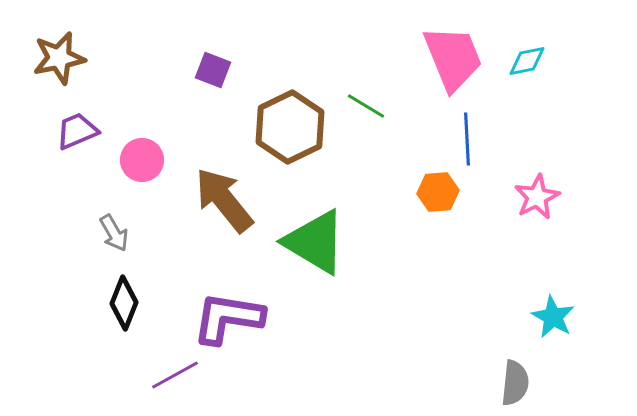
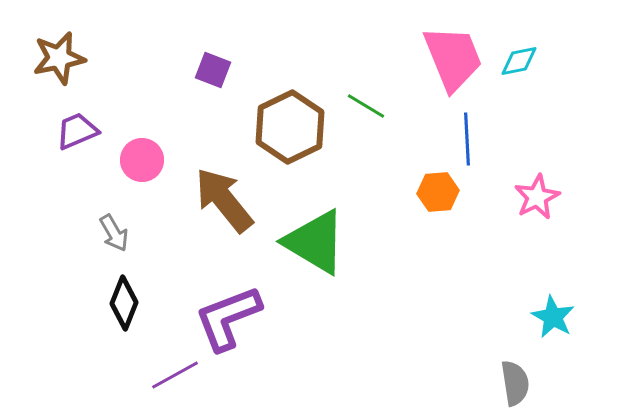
cyan diamond: moved 8 px left
purple L-shape: rotated 30 degrees counterclockwise
gray semicircle: rotated 15 degrees counterclockwise
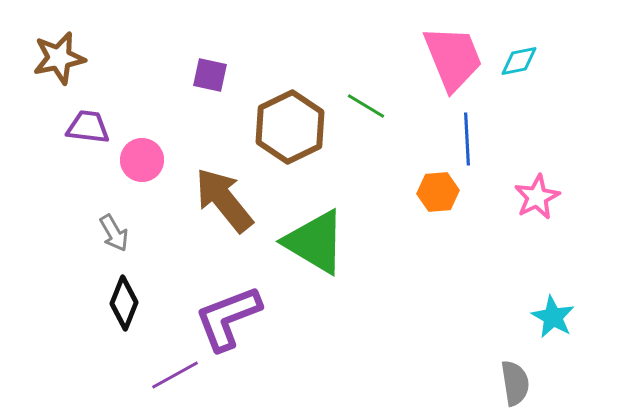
purple square: moved 3 px left, 5 px down; rotated 9 degrees counterclockwise
purple trapezoid: moved 11 px right, 4 px up; rotated 30 degrees clockwise
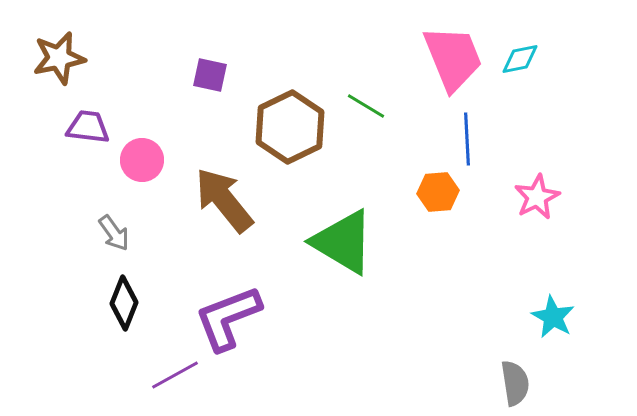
cyan diamond: moved 1 px right, 2 px up
gray arrow: rotated 6 degrees counterclockwise
green triangle: moved 28 px right
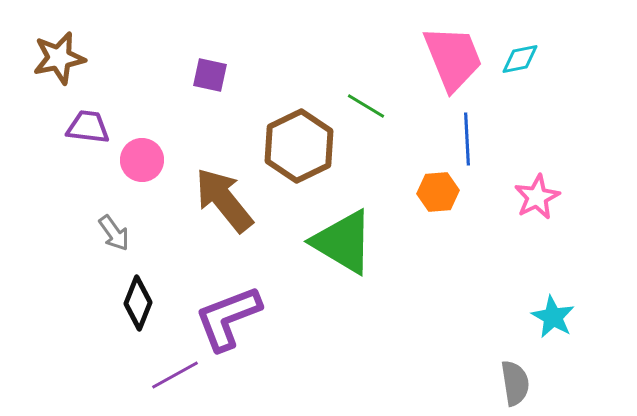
brown hexagon: moved 9 px right, 19 px down
black diamond: moved 14 px right
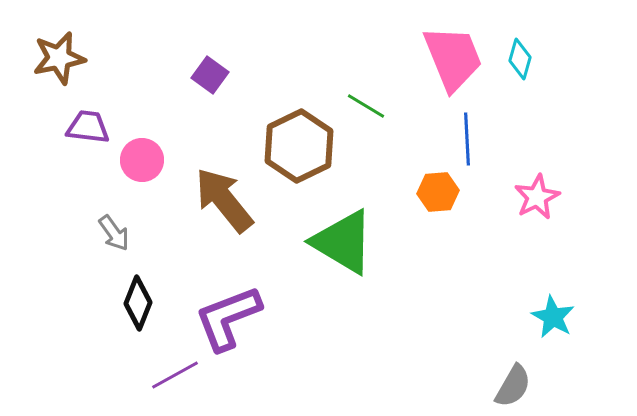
cyan diamond: rotated 63 degrees counterclockwise
purple square: rotated 24 degrees clockwise
gray semicircle: moved 2 px left, 3 px down; rotated 39 degrees clockwise
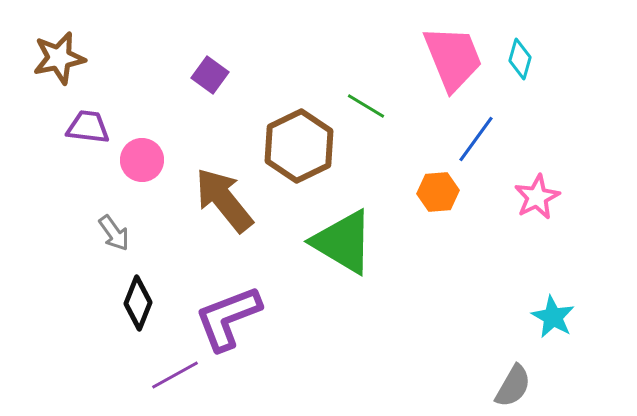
blue line: moved 9 px right; rotated 39 degrees clockwise
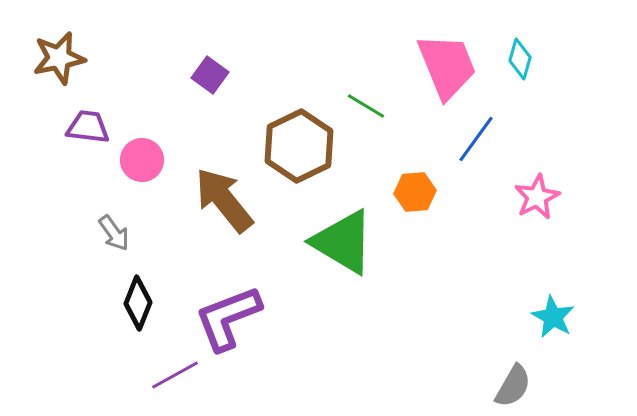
pink trapezoid: moved 6 px left, 8 px down
orange hexagon: moved 23 px left
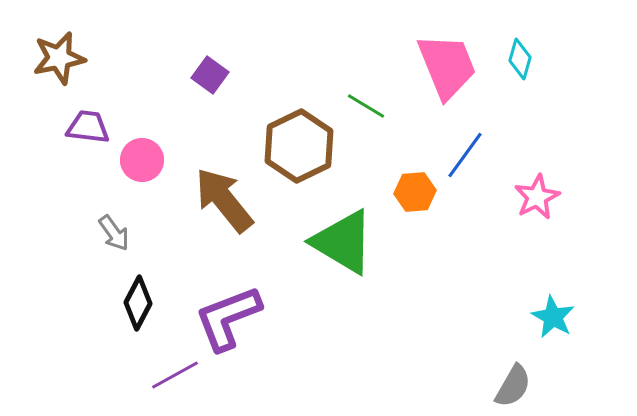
blue line: moved 11 px left, 16 px down
black diamond: rotated 6 degrees clockwise
